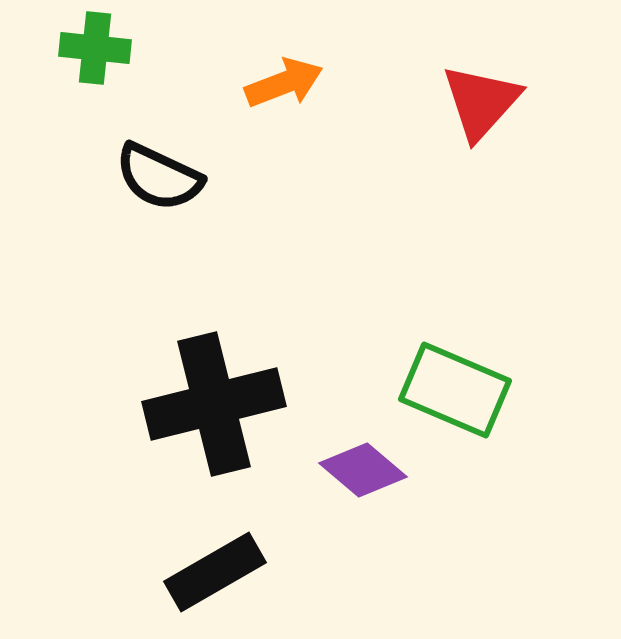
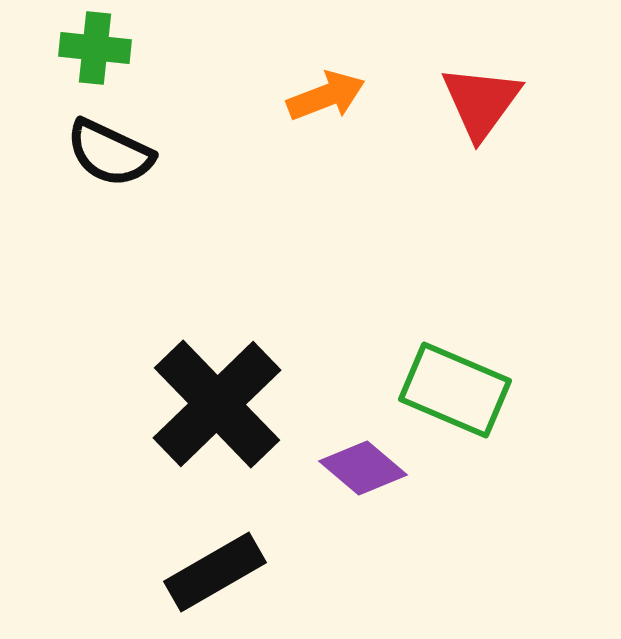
orange arrow: moved 42 px right, 13 px down
red triangle: rotated 6 degrees counterclockwise
black semicircle: moved 49 px left, 24 px up
black cross: moved 3 px right; rotated 30 degrees counterclockwise
purple diamond: moved 2 px up
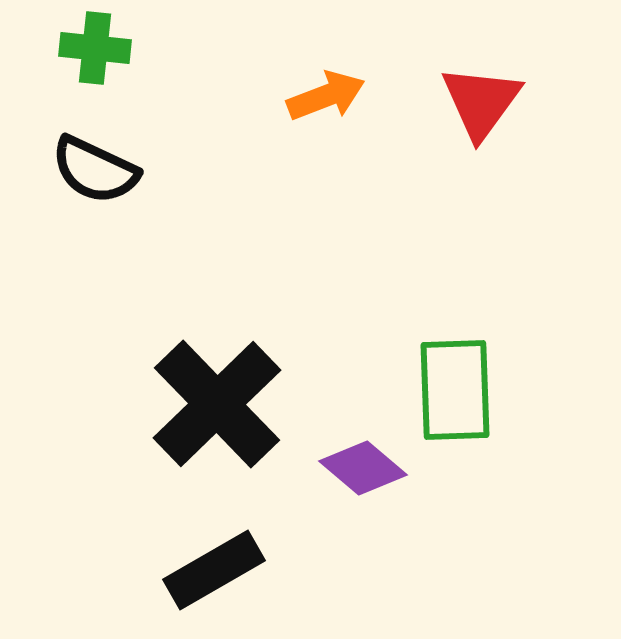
black semicircle: moved 15 px left, 17 px down
green rectangle: rotated 65 degrees clockwise
black rectangle: moved 1 px left, 2 px up
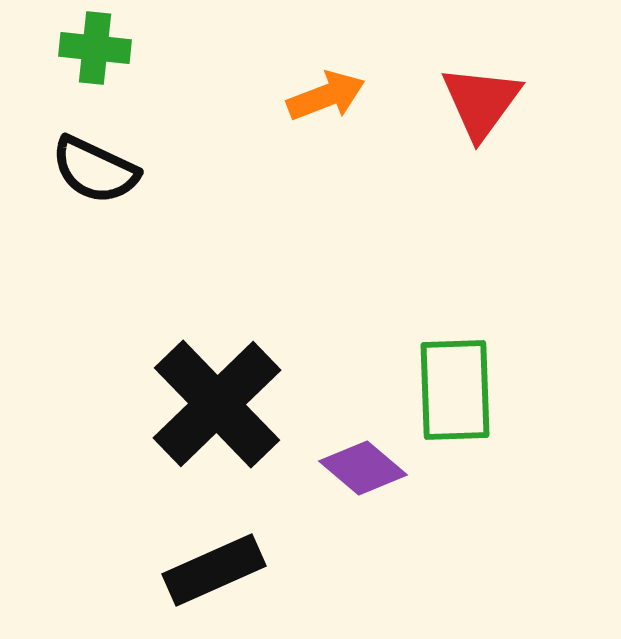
black rectangle: rotated 6 degrees clockwise
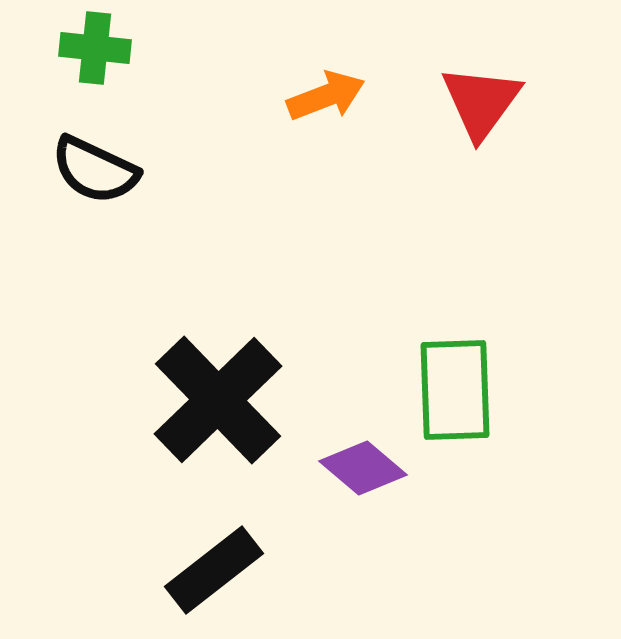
black cross: moved 1 px right, 4 px up
black rectangle: rotated 14 degrees counterclockwise
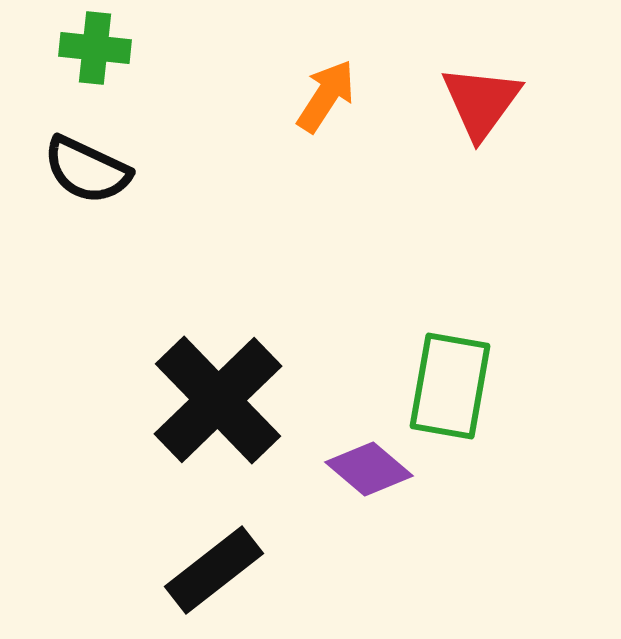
orange arrow: rotated 36 degrees counterclockwise
black semicircle: moved 8 px left
green rectangle: moved 5 px left, 4 px up; rotated 12 degrees clockwise
purple diamond: moved 6 px right, 1 px down
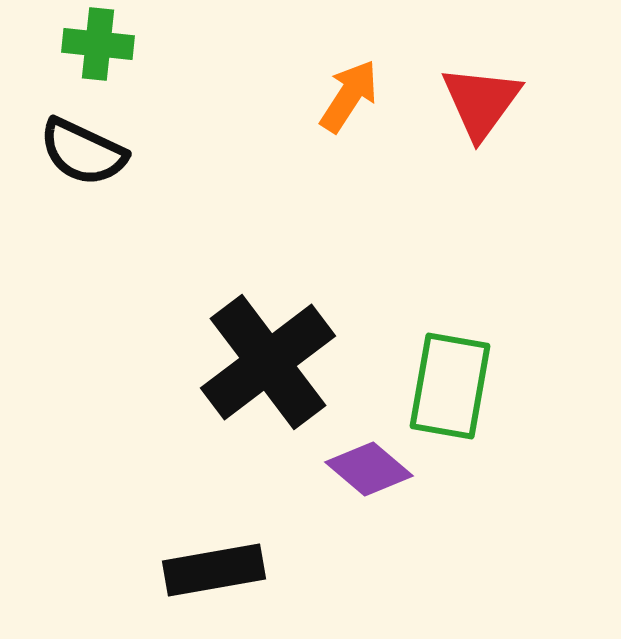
green cross: moved 3 px right, 4 px up
orange arrow: moved 23 px right
black semicircle: moved 4 px left, 18 px up
black cross: moved 50 px right, 38 px up; rotated 7 degrees clockwise
black rectangle: rotated 28 degrees clockwise
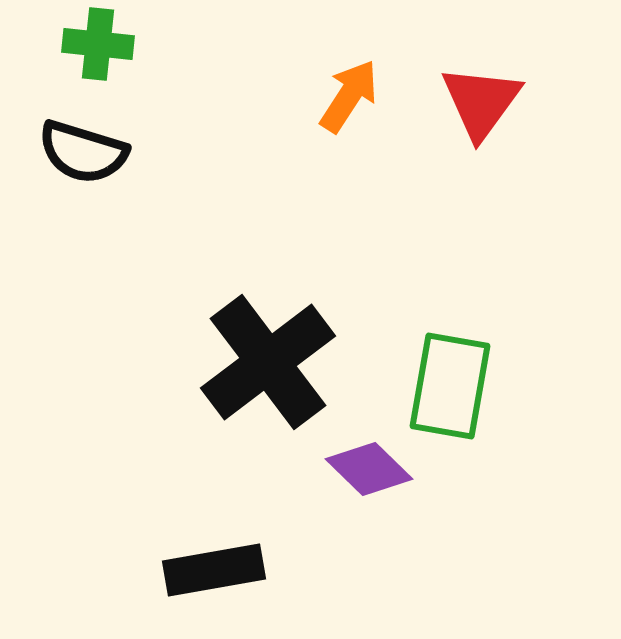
black semicircle: rotated 8 degrees counterclockwise
purple diamond: rotated 4 degrees clockwise
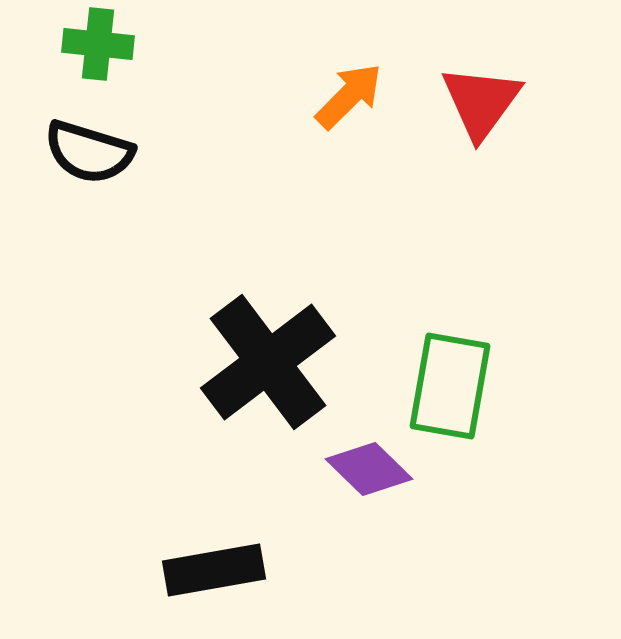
orange arrow: rotated 12 degrees clockwise
black semicircle: moved 6 px right
